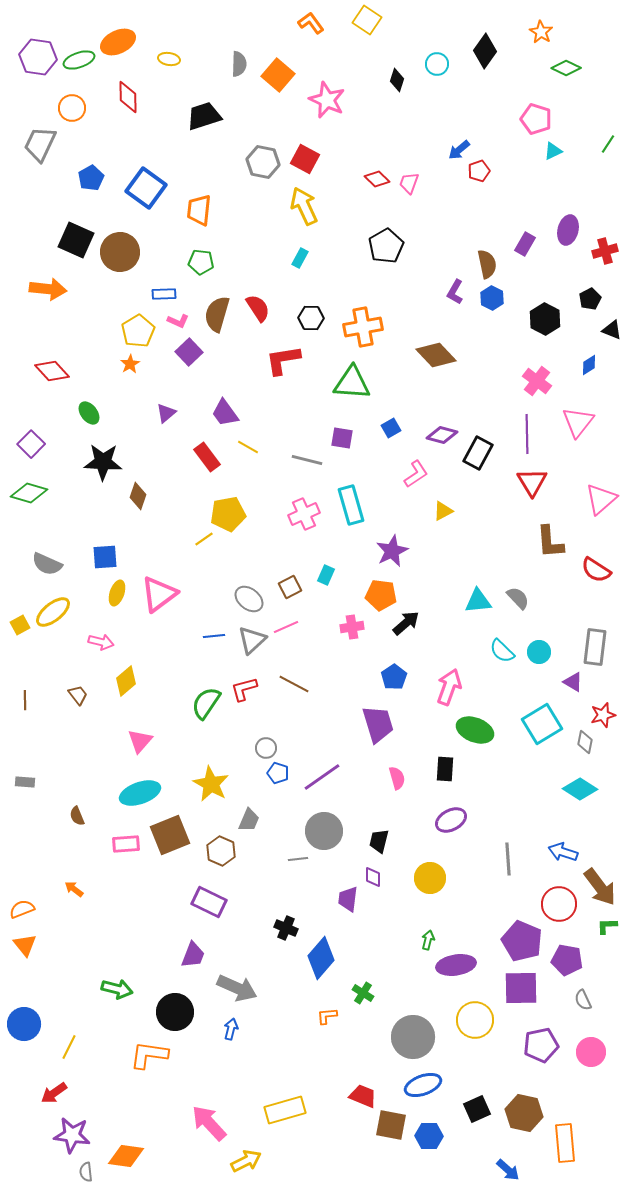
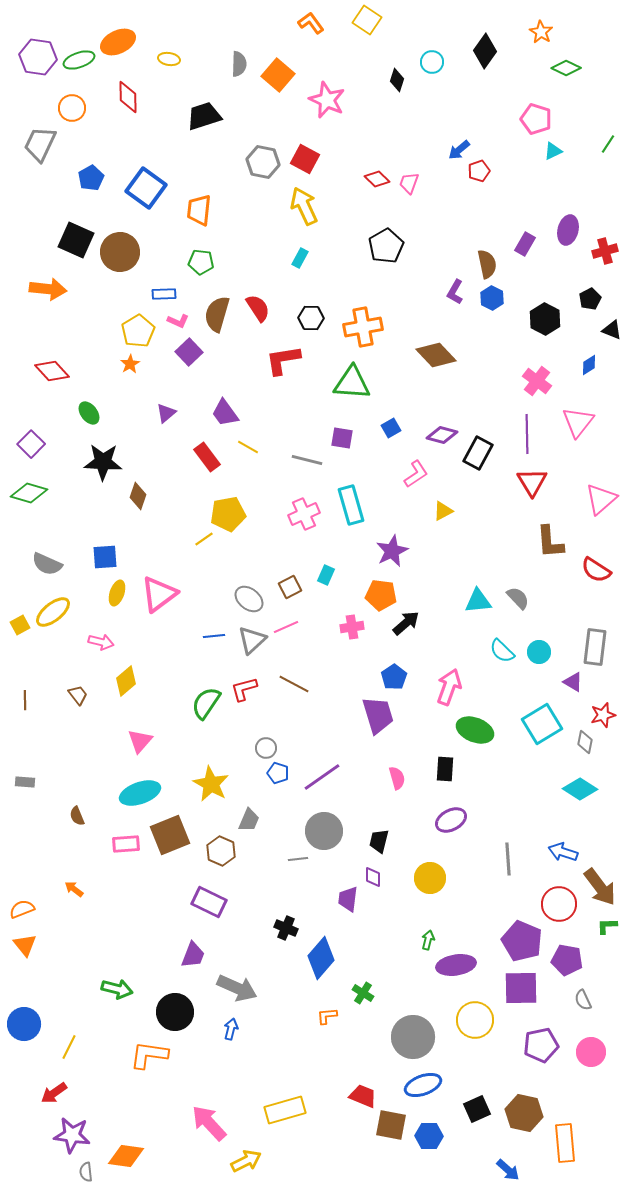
cyan circle at (437, 64): moved 5 px left, 2 px up
purple trapezoid at (378, 724): moved 9 px up
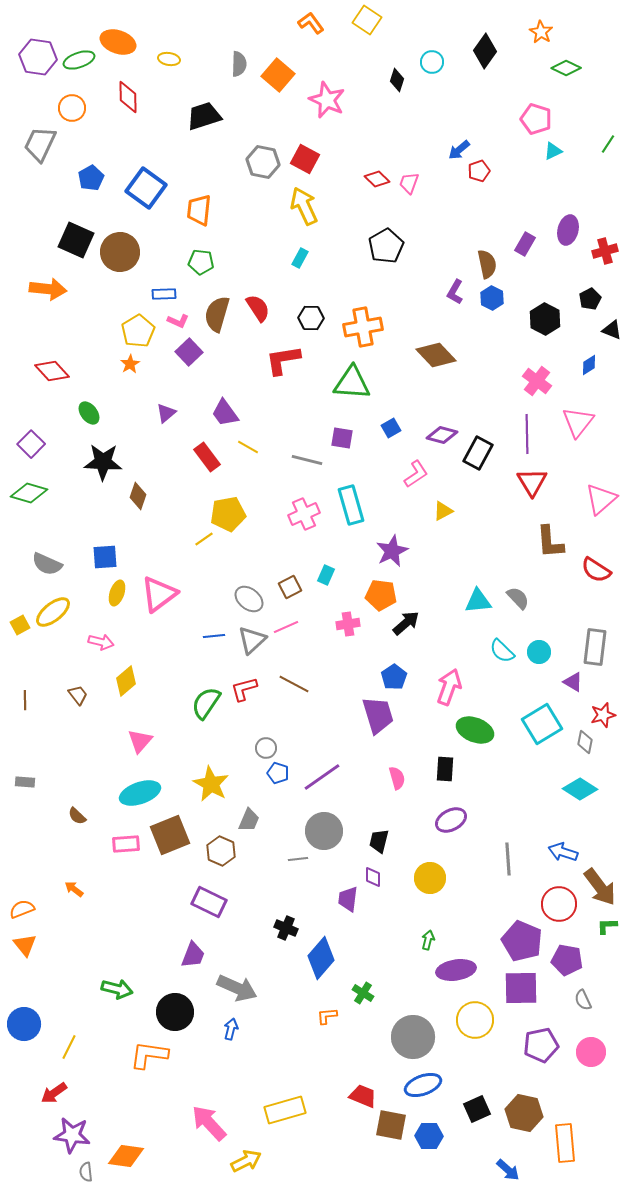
orange ellipse at (118, 42): rotated 44 degrees clockwise
pink cross at (352, 627): moved 4 px left, 3 px up
brown semicircle at (77, 816): rotated 24 degrees counterclockwise
purple ellipse at (456, 965): moved 5 px down
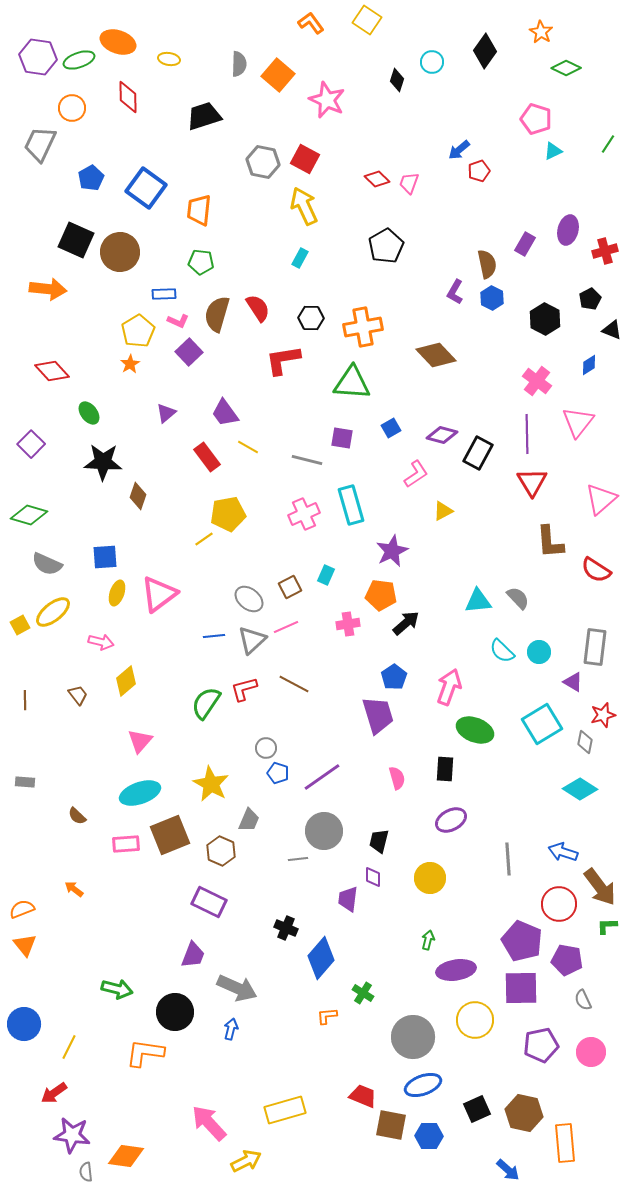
green diamond at (29, 493): moved 22 px down
orange L-shape at (149, 1055): moved 4 px left, 2 px up
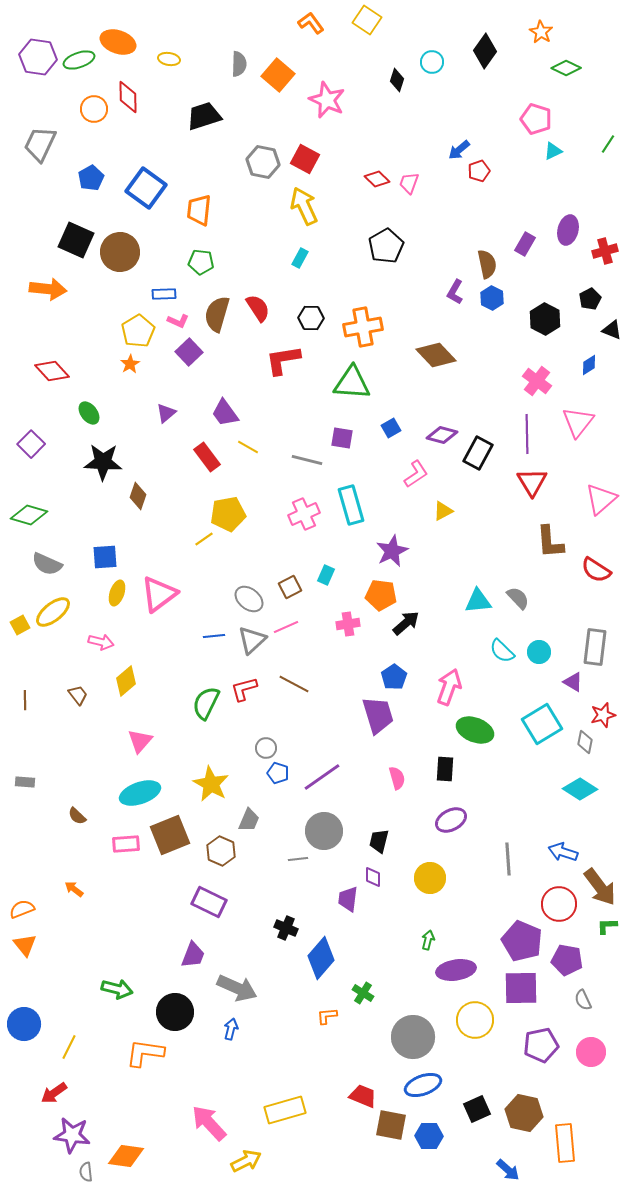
orange circle at (72, 108): moved 22 px right, 1 px down
green semicircle at (206, 703): rotated 8 degrees counterclockwise
